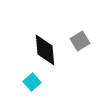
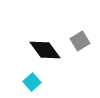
black diamond: rotated 32 degrees counterclockwise
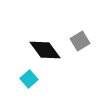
cyan square: moved 3 px left, 3 px up
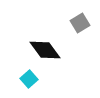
gray square: moved 18 px up
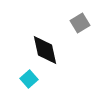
black diamond: rotated 24 degrees clockwise
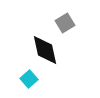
gray square: moved 15 px left
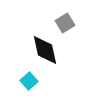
cyan square: moved 2 px down
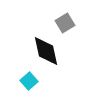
black diamond: moved 1 px right, 1 px down
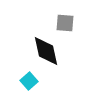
gray square: rotated 36 degrees clockwise
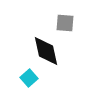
cyan square: moved 3 px up
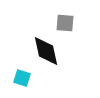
cyan square: moved 7 px left; rotated 30 degrees counterclockwise
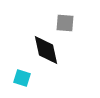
black diamond: moved 1 px up
